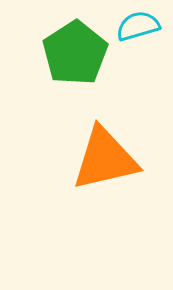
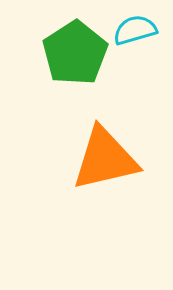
cyan semicircle: moved 3 px left, 4 px down
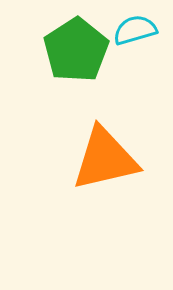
green pentagon: moved 1 px right, 3 px up
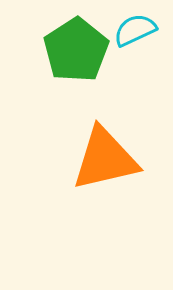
cyan semicircle: rotated 9 degrees counterclockwise
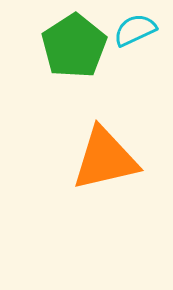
green pentagon: moved 2 px left, 4 px up
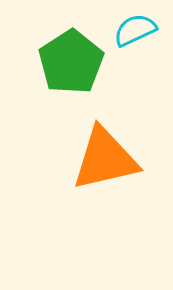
green pentagon: moved 3 px left, 16 px down
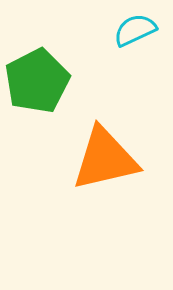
green pentagon: moved 34 px left, 19 px down; rotated 6 degrees clockwise
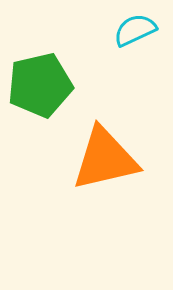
green pentagon: moved 3 px right, 4 px down; rotated 14 degrees clockwise
